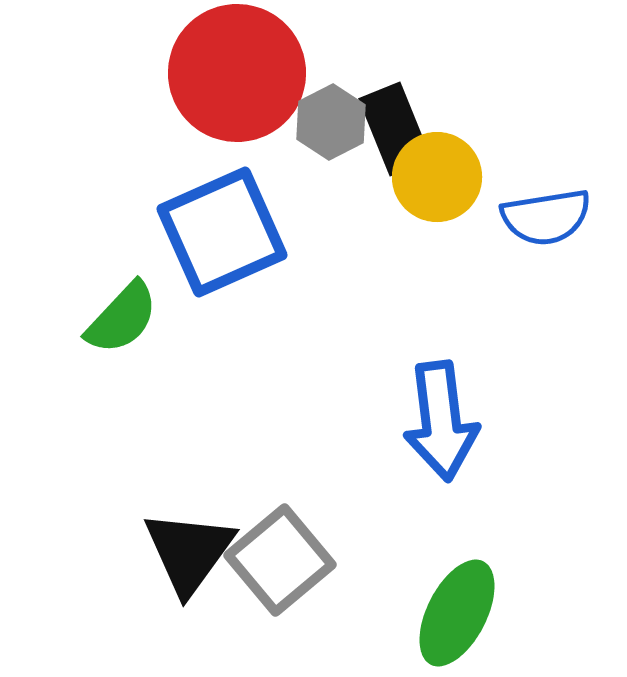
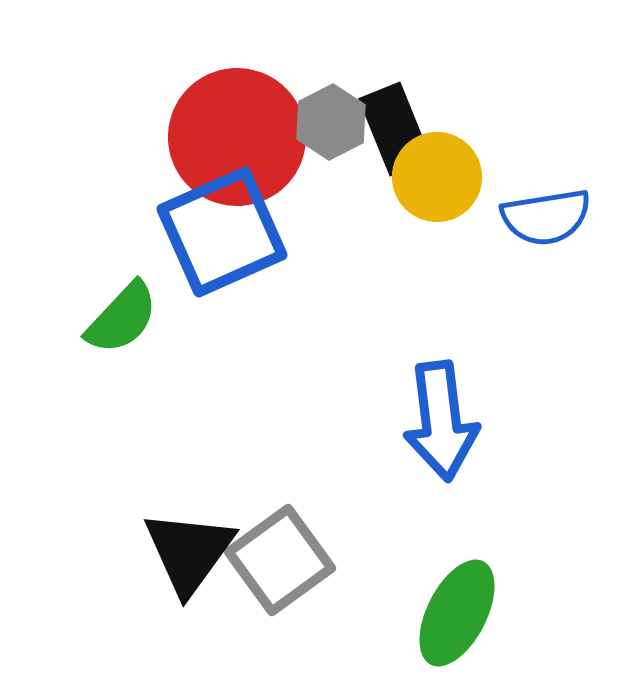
red circle: moved 64 px down
gray square: rotated 4 degrees clockwise
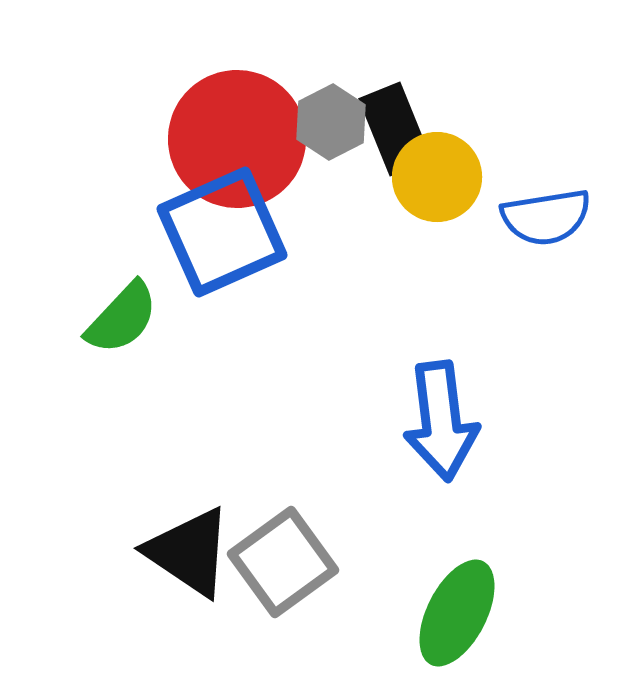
red circle: moved 2 px down
black triangle: rotated 32 degrees counterclockwise
gray square: moved 3 px right, 2 px down
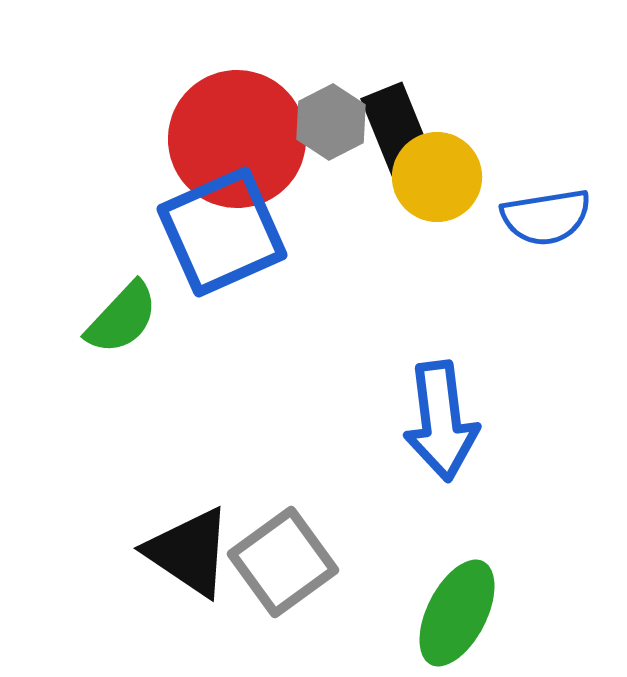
black rectangle: moved 2 px right
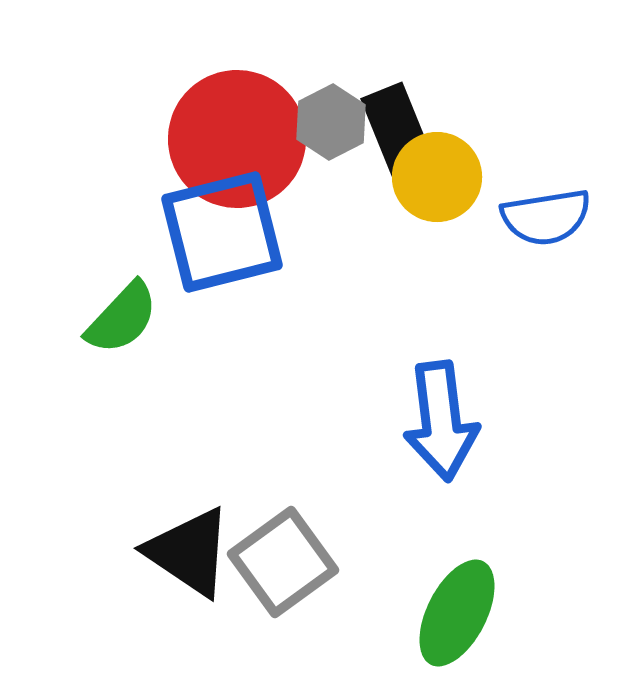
blue square: rotated 10 degrees clockwise
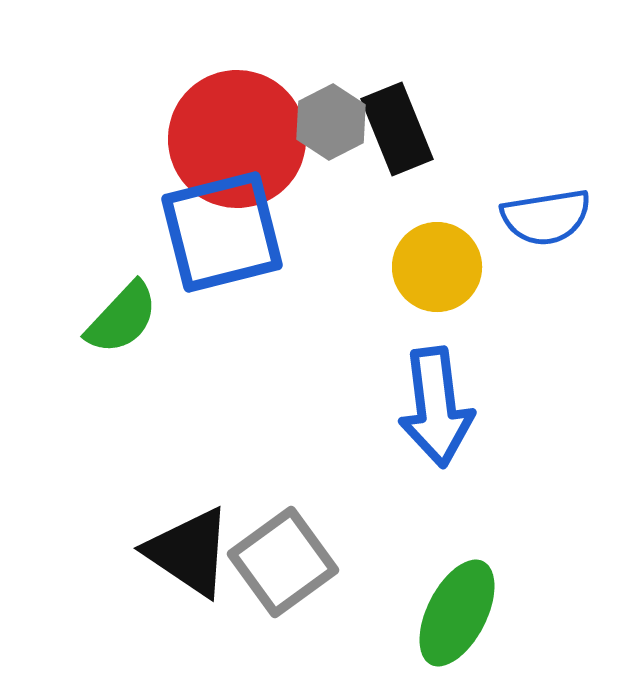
yellow circle: moved 90 px down
blue arrow: moved 5 px left, 14 px up
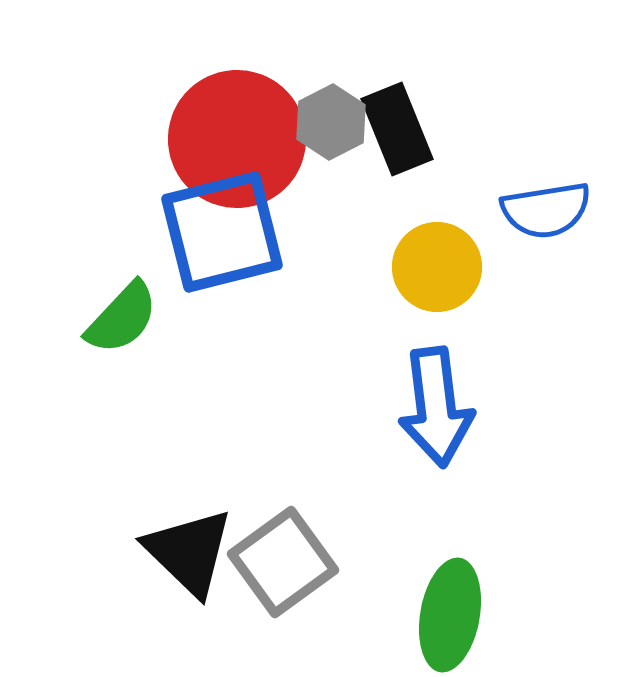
blue semicircle: moved 7 px up
black triangle: rotated 10 degrees clockwise
green ellipse: moved 7 px left, 2 px down; rotated 17 degrees counterclockwise
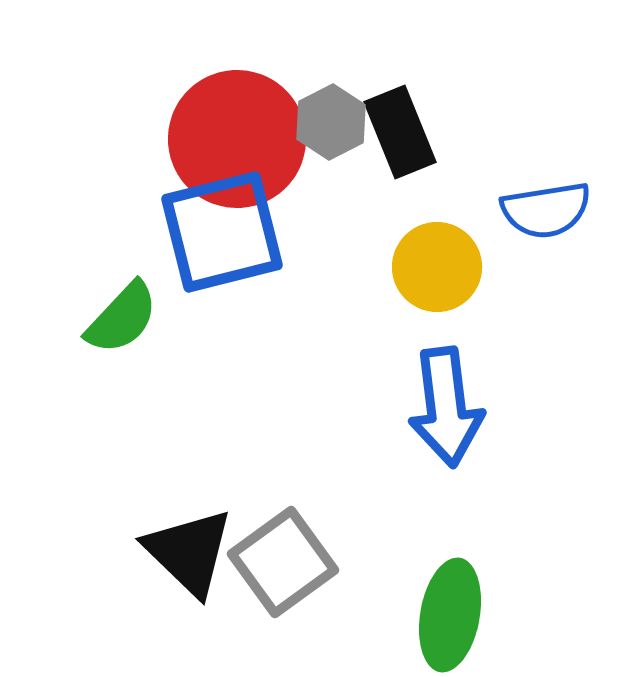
black rectangle: moved 3 px right, 3 px down
blue arrow: moved 10 px right
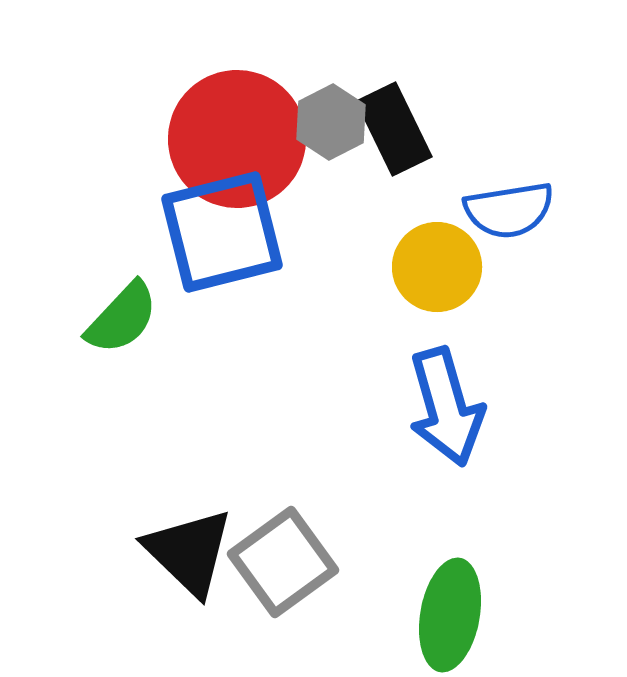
black rectangle: moved 6 px left, 3 px up; rotated 4 degrees counterclockwise
blue semicircle: moved 37 px left
blue arrow: rotated 9 degrees counterclockwise
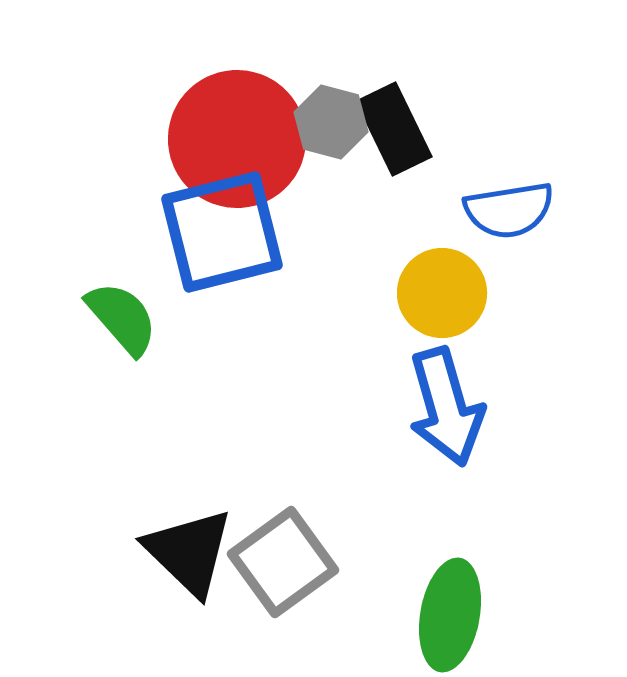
gray hexagon: rotated 18 degrees counterclockwise
yellow circle: moved 5 px right, 26 px down
green semicircle: rotated 84 degrees counterclockwise
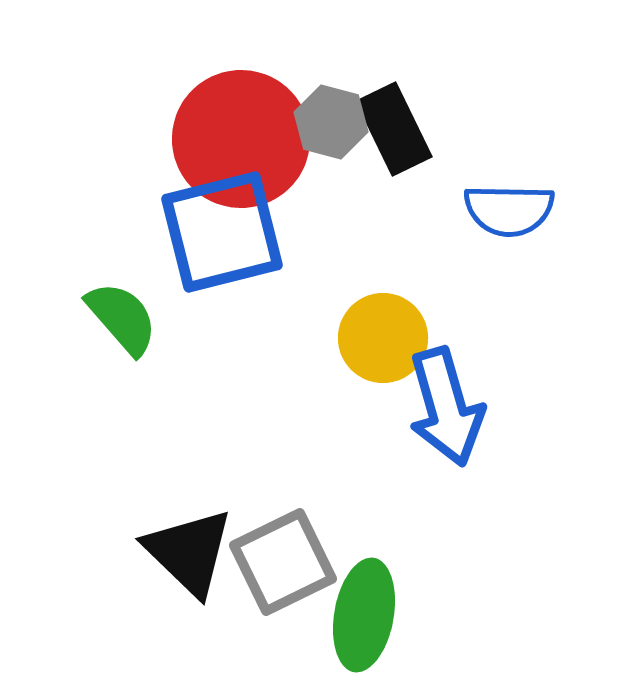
red circle: moved 4 px right
blue semicircle: rotated 10 degrees clockwise
yellow circle: moved 59 px left, 45 px down
gray square: rotated 10 degrees clockwise
green ellipse: moved 86 px left
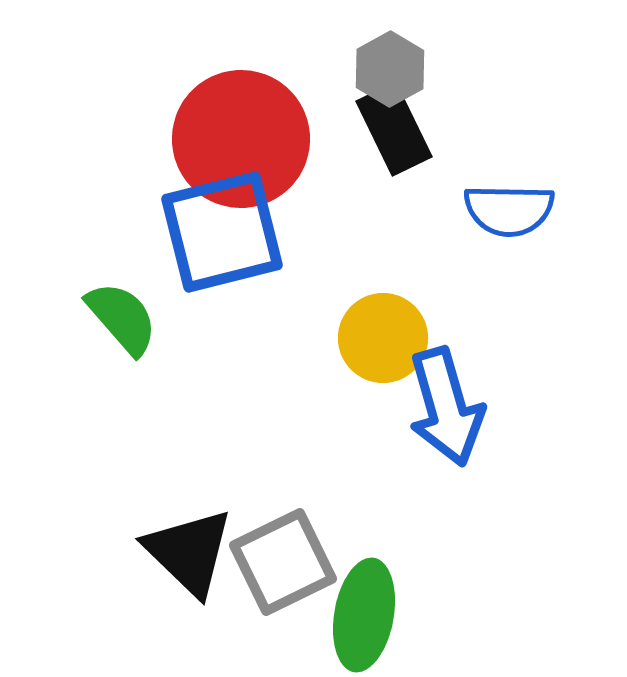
gray hexagon: moved 59 px right, 53 px up; rotated 16 degrees clockwise
